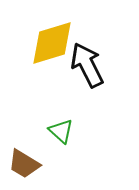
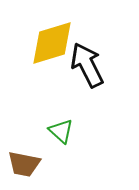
brown trapezoid: rotated 20 degrees counterclockwise
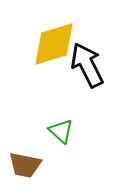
yellow diamond: moved 2 px right, 1 px down
brown trapezoid: moved 1 px right, 1 px down
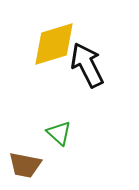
green triangle: moved 2 px left, 2 px down
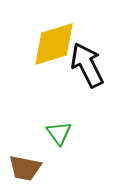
green triangle: rotated 12 degrees clockwise
brown trapezoid: moved 3 px down
